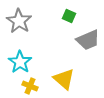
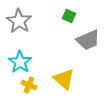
yellow cross: moved 1 px left, 1 px up
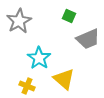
gray star: rotated 10 degrees clockwise
gray trapezoid: moved 1 px up
cyan star: moved 19 px right, 4 px up
yellow cross: moved 2 px left, 1 px down
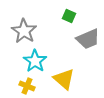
gray star: moved 5 px right, 10 px down; rotated 10 degrees counterclockwise
cyan star: moved 4 px left, 3 px down
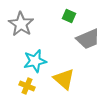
gray star: moved 3 px left, 7 px up
cyan star: rotated 25 degrees clockwise
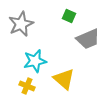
gray star: rotated 15 degrees clockwise
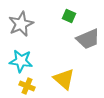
cyan star: moved 14 px left; rotated 20 degrees clockwise
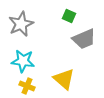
gray trapezoid: moved 4 px left
cyan star: moved 2 px right
